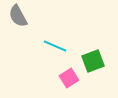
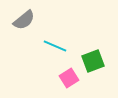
gray semicircle: moved 6 px right, 4 px down; rotated 100 degrees counterclockwise
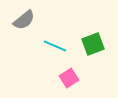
green square: moved 17 px up
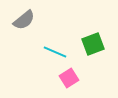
cyan line: moved 6 px down
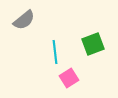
cyan line: rotated 60 degrees clockwise
